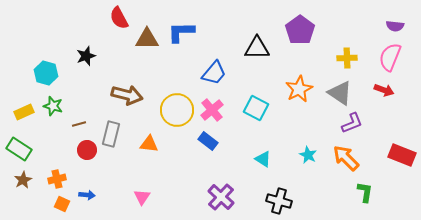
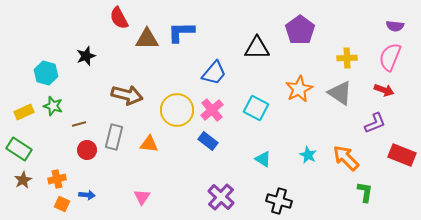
purple L-shape: moved 23 px right
gray rectangle: moved 3 px right, 3 px down
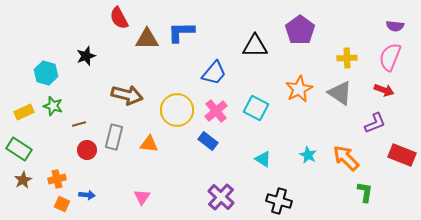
black triangle: moved 2 px left, 2 px up
pink cross: moved 4 px right, 1 px down
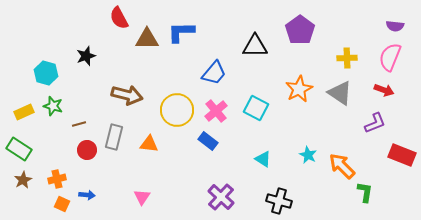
orange arrow: moved 4 px left, 8 px down
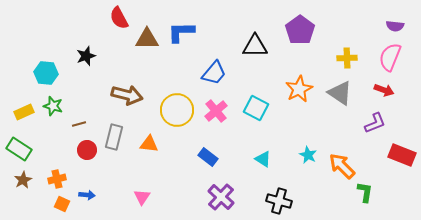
cyan hexagon: rotated 10 degrees counterclockwise
blue rectangle: moved 16 px down
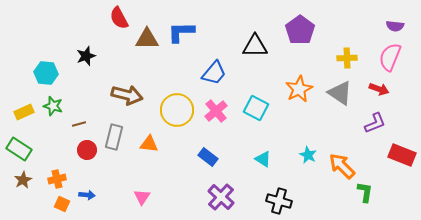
red arrow: moved 5 px left, 1 px up
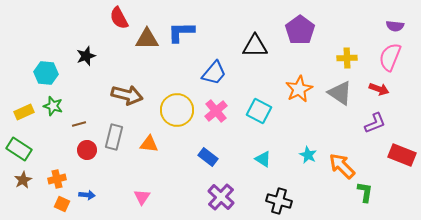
cyan square: moved 3 px right, 3 px down
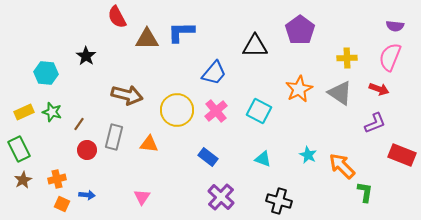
red semicircle: moved 2 px left, 1 px up
black star: rotated 18 degrees counterclockwise
green star: moved 1 px left, 6 px down
brown line: rotated 40 degrees counterclockwise
green rectangle: rotated 30 degrees clockwise
cyan triangle: rotated 12 degrees counterclockwise
